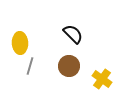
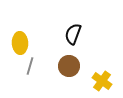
black semicircle: rotated 115 degrees counterclockwise
yellow cross: moved 2 px down
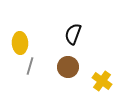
brown circle: moved 1 px left, 1 px down
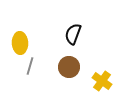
brown circle: moved 1 px right
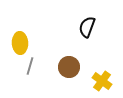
black semicircle: moved 14 px right, 7 px up
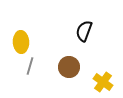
black semicircle: moved 3 px left, 4 px down
yellow ellipse: moved 1 px right, 1 px up
yellow cross: moved 1 px right, 1 px down
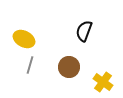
yellow ellipse: moved 3 px right, 3 px up; rotated 60 degrees counterclockwise
gray line: moved 1 px up
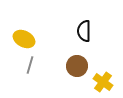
black semicircle: rotated 20 degrees counterclockwise
brown circle: moved 8 px right, 1 px up
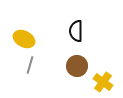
black semicircle: moved 8 px left
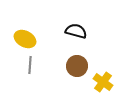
black semicircle: rotated 105 degrees clockwise
yellow ellipse: moved 1 px right
gray line: rotated 12 degrees counterclockwise
